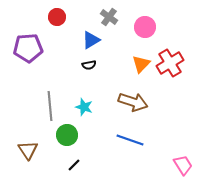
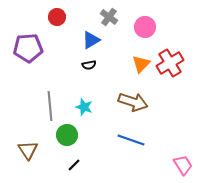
blue line: moved 1 px right
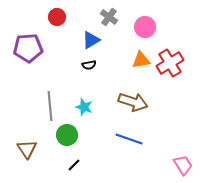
orange triangle: moved 4 px up; rotated 36 degrees clockwise
blue line: moved 2 px left, 1 px up
brown triangle: moved 1 px left, 1 px up
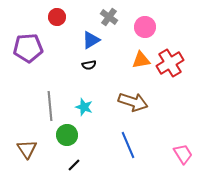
blue line: moved 1 px left, 6 px down; rotated 48 degrees clockwise
pink trapezoid: moved 11 px up
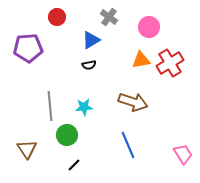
pink circle: moved 4 px right
cyan star: rotated 24 degrees counterclockwise
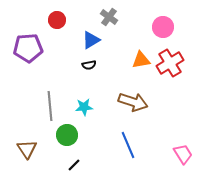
red circle: moved 3 px down
pink circle: moved 14 px right
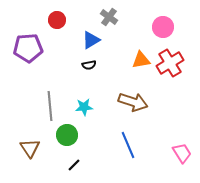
brown triangle: moved 3 px right, 1 px up
pink trapezoid: moved 1 px left, 1 px up
